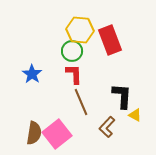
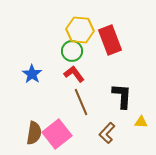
red L-shape: rotated 35 degrees counterclockwise
yellow triangle: moved 6 px right, 7 px down; rotated 24 degrees counterclockwise
brown L-shape: moved 6 px down
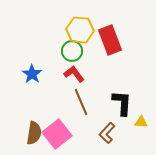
black L-shape: moved 7 px down
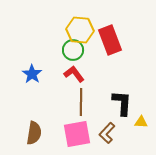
green circle: moved 1 px right, 1 px up
brown line: rotated 24 degrees clockwise
pink square: moved 20 px right; rotated 28 degrees clockwise
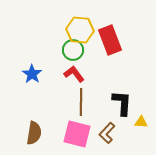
pink square: rotated 24 degrees clockwise
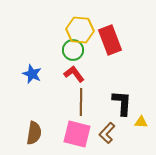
blue star: rotated 12 degrees counterclockwise
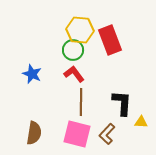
brown L-shape: moved 1 px down
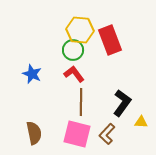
black L-shape: rotated 32 degrees clockwise
brown semicircle: rotated 20 degrees counterclockwise
